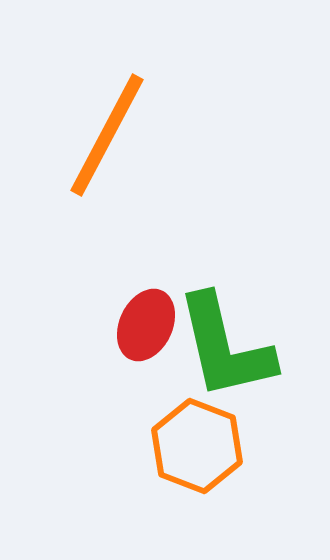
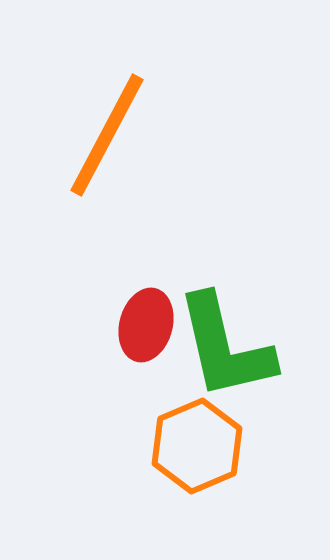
red ellipse: rotated 10 degrees counterclockwise
orange hexagon: rotated 16 degrees clockwise
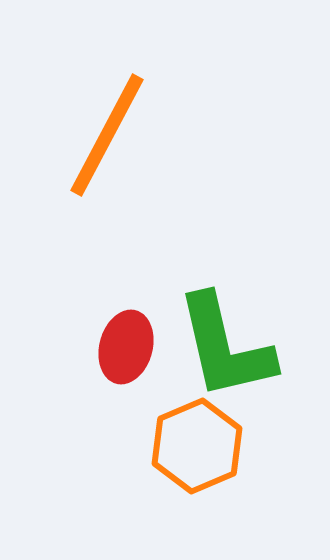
red ellipse: moved 20 px left, 22 px down
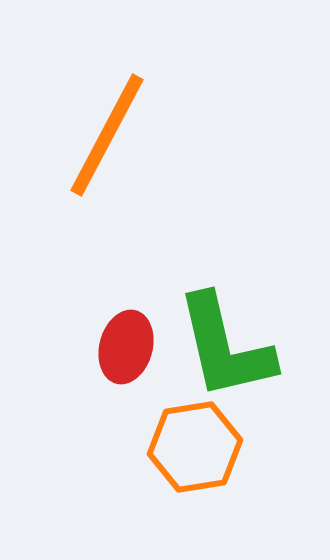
orange hexagon: moved 2 px left, 1 px down; rotated 14 degrees clockwise
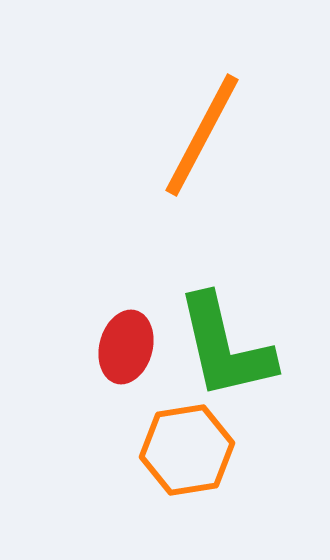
orange line: moved 95 px right
orange hexagon: moved 8 px left, 3 px down
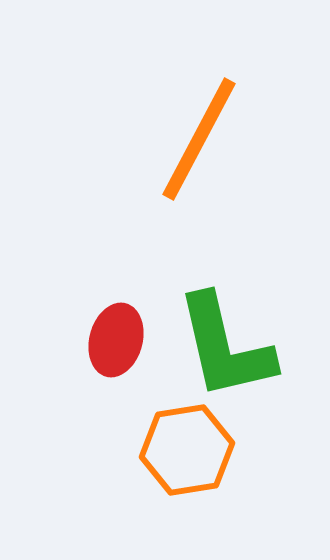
orange line: moved 3 px left, 4 px down
red ellipse: moved 10 px left, 7 px up
